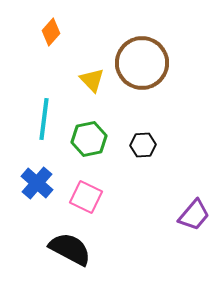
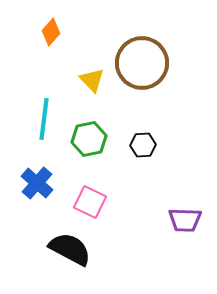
pink square: moved 4 px right, 5 px down
purple trapezoid: moved 9 px left, 5 px down; rotated 52 degrees clockwise
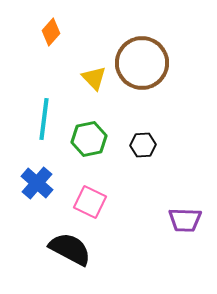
yellow triangle: moved 2 px right, 2 px up
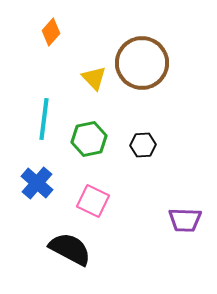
pink square: moved 3 px right, 1 px up
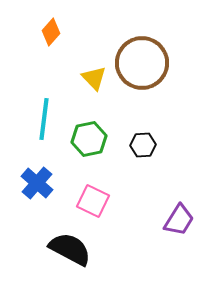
purple trapezoid: moved 6 px left; rotated 60 degrees counterclockwise
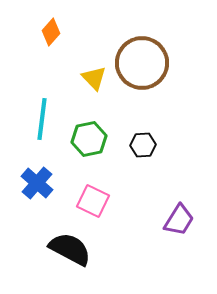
cyan line: moved 2 px left
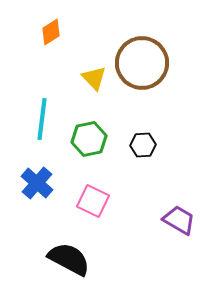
orange diamond: rotated 16 degrees clockwise
purple trapezoid: rotated 92 degrees counterclockwise
black semicircle: moved 1 px left, 10 px down
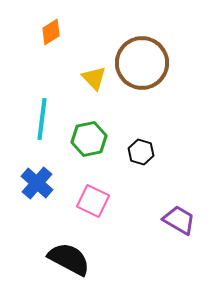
black hexagon: moved 2 px left, 7 px down; rotated 20 degrees clockwise
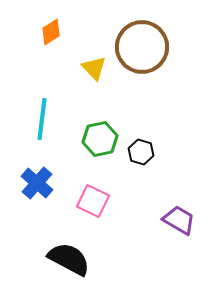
brown circle: moved 16 px up
yellow triangle: moved 10 px up
green hexagon: moved 11 px right
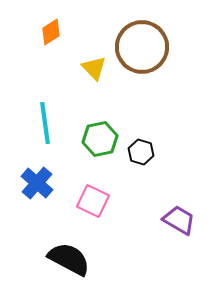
cyan line: moved 3 px right, 4 px down; rotated 15 degrees counterclockwise
